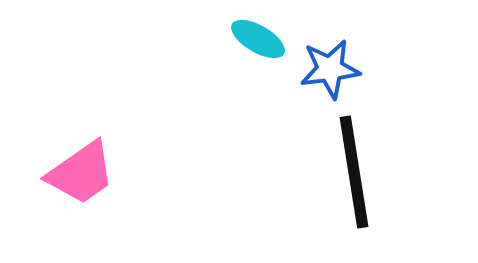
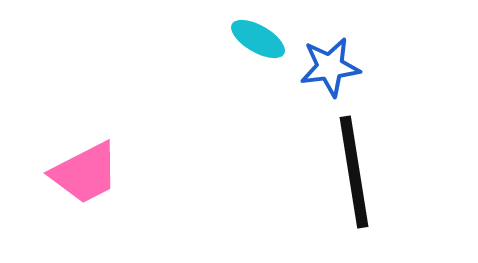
blue star: moved 2 px up
pink trapezoid: moved 4 px right; rotated 8 degrees clockwise
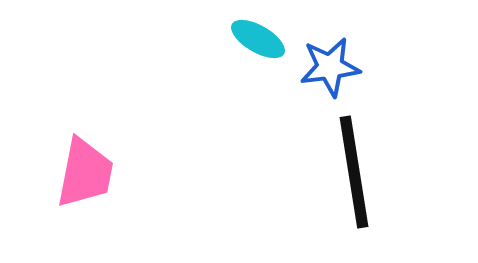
pink trapezoid: rotated 52 degrees counterclockwise
